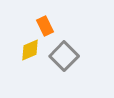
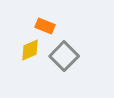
orange rectangle: rotated 42 degrees counterclockwise
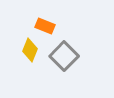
yellow diamond: rotated 45 degrees counterclockwise
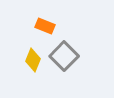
yellow diamond: moved 3 px right, 10 px down
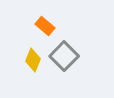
orange rectangle: rotated 18 degrees clockwise
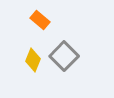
orange rectangle: moved 5 px left, 6 px up
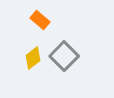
yellow diamond: moved 2 px up; rotated 30 degrees clockwise
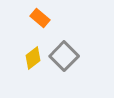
orange rectangle: moved 2 px up
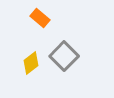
yellow diamond: moved 2 px left, 5 px down
